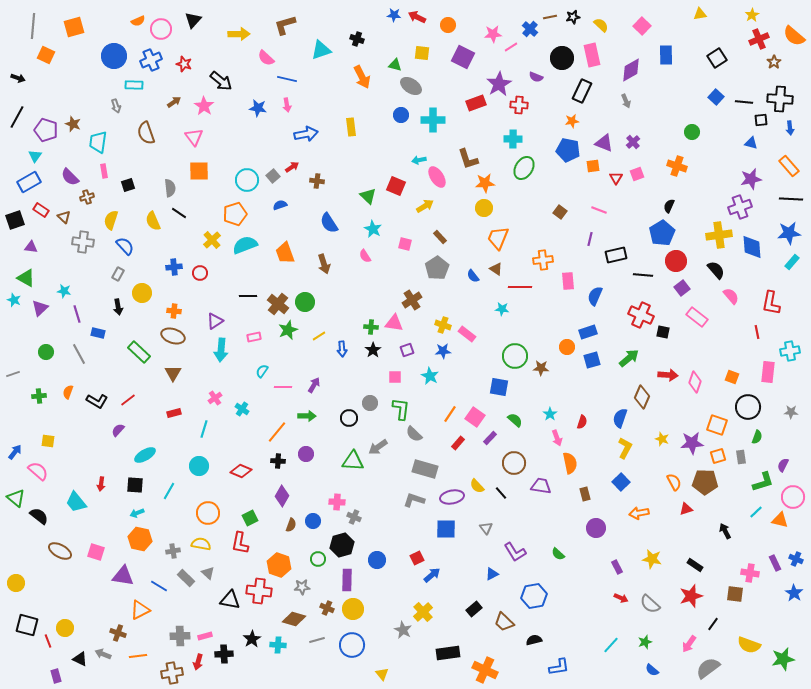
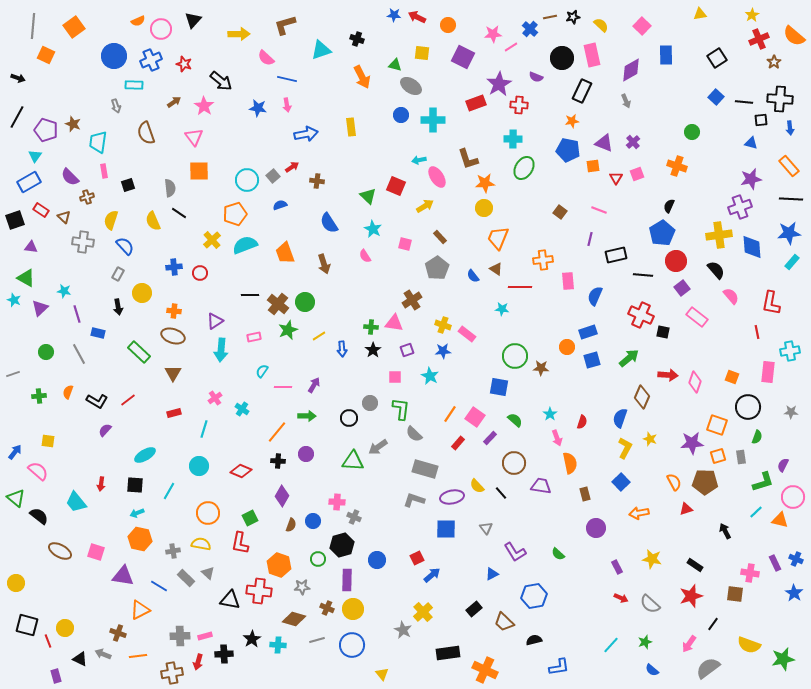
orange square at (74, 27): rotated 20 degrees counterclockwise
black line at (248, 296): moved 2 px right, 1 px up
purple semicircle at (118, 430): moved 13 px left
yellow star at (662, 439): moved 12 px left
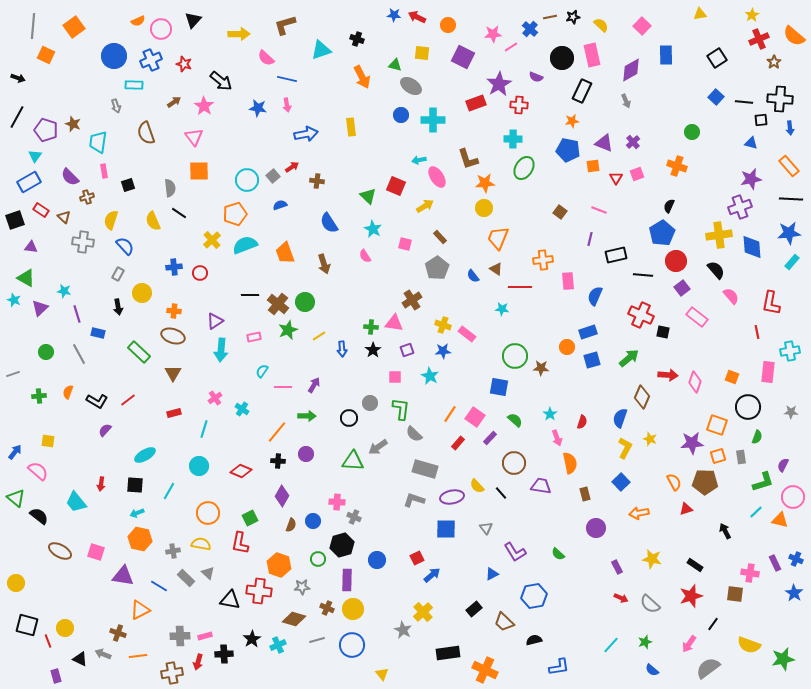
cyan cross at (278, 645): rotated 28 degrees counterclockwise
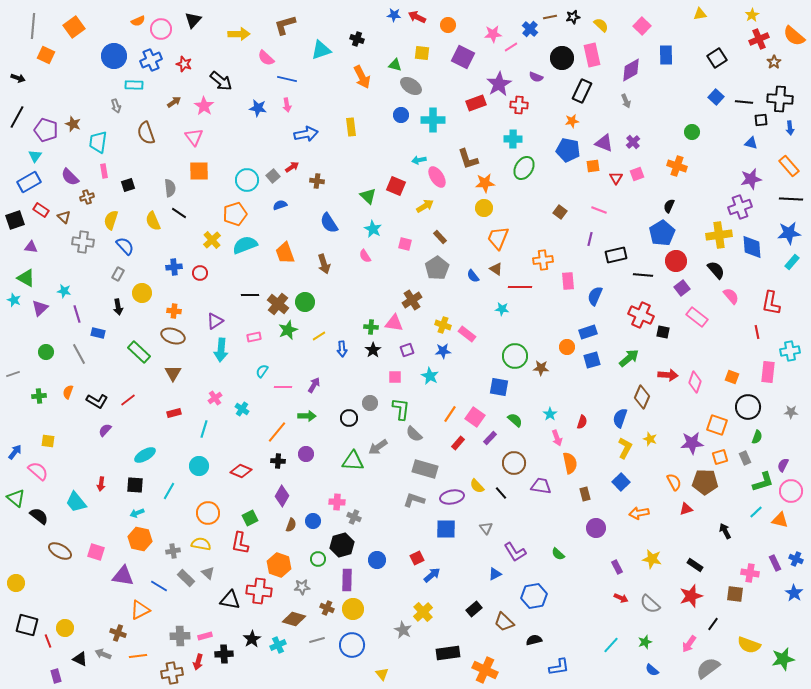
orange square at (718, 456): moved 2 px right, 1 px down
gray rectangle at (741, 457): moved 4 px right, 1 px down; rotated 16 degrees counterclockwise
pink circle at (793, 497): moved 2 px left, 6 px up
blue triangle at (492, 574): moved 3 px right
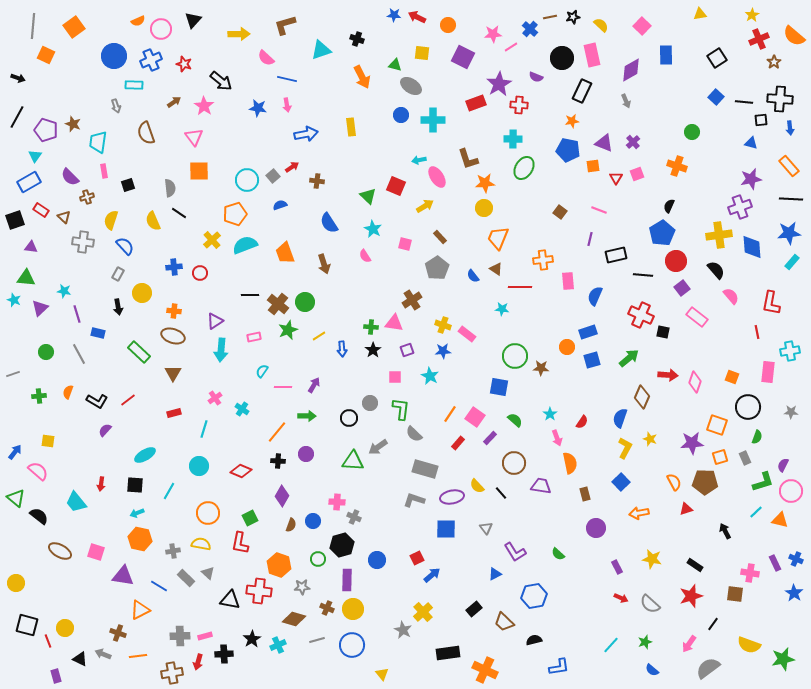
green triangle at (26, 278): rotated 24 degrees counterclockwise
red semicircle at (582, 422): rotated 16 degrees clockwise
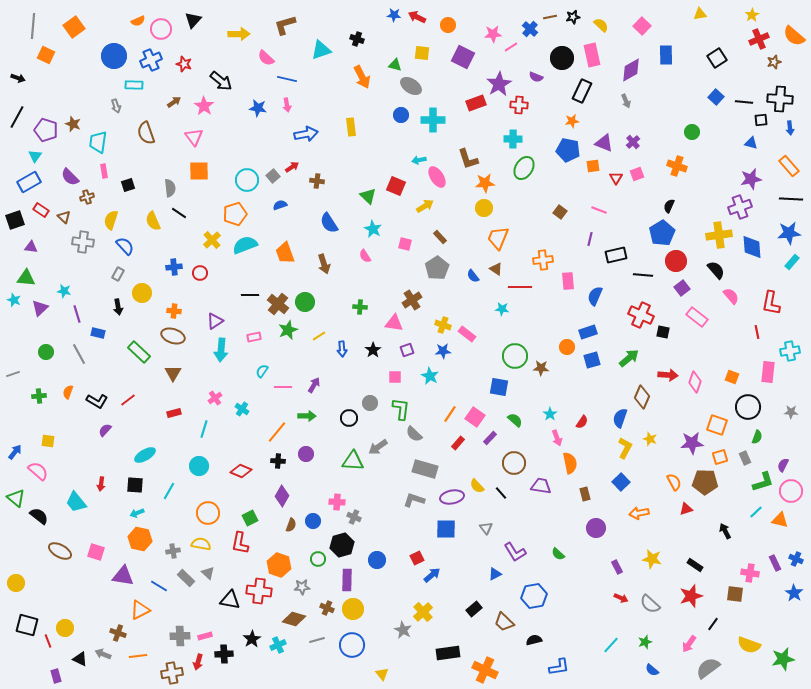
brown star at (774, 62): rotated 16 degrees clockwise
green cross at (371, 327): moved 11 px left, 20 px up
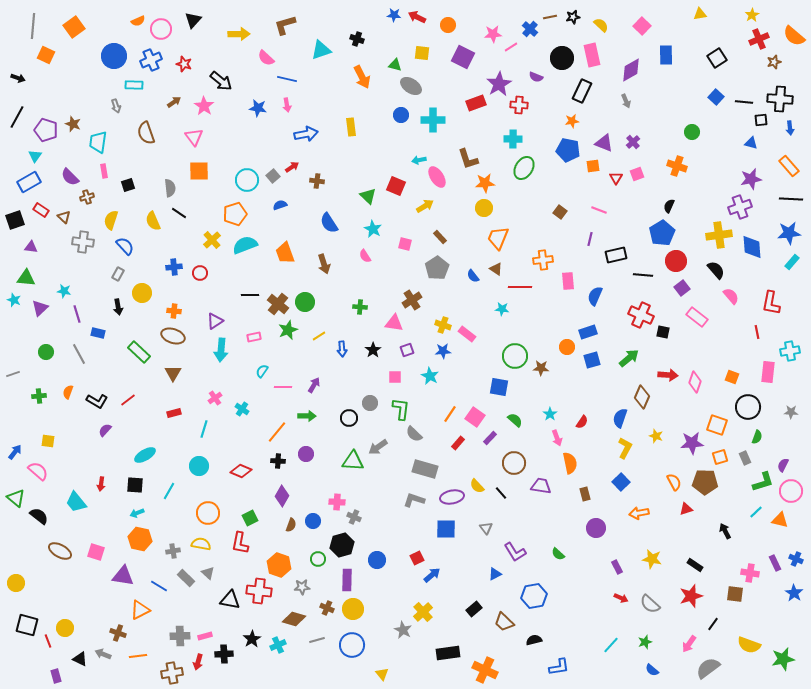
yellow star at (650, 439): moved 6 px right, 3 px up
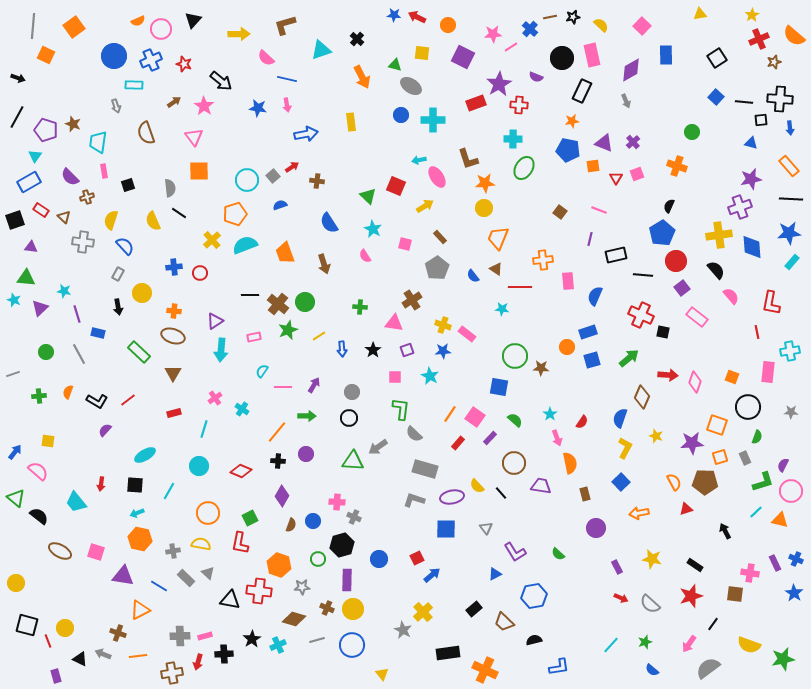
black cross at (357, 39): rotated 24 degrees clockwise
yellow rectangle at (351, 127): moved 5 px up
gray circle at (370, 403): moved 18 px left, 11 px up
blue circle at (377, 560): moved 2 px right, 1 px up
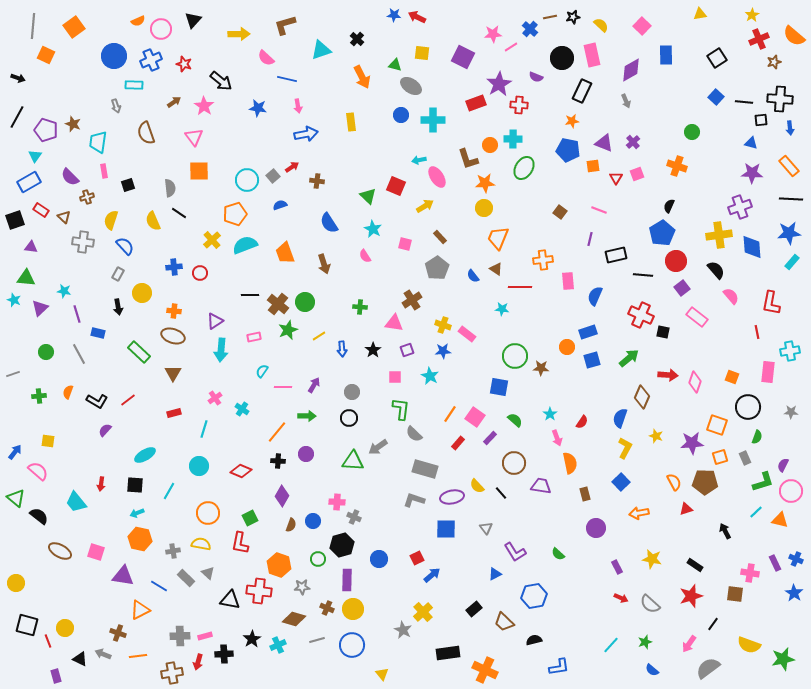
orange circle at (448, 25): moved 42 px right, 120 px down
pink arrow at (287, 105): moved 11 px right, 1 px down
purple star at (751, 179): moved 1 px right, 6 px up; rotated 15 degrees clockwise
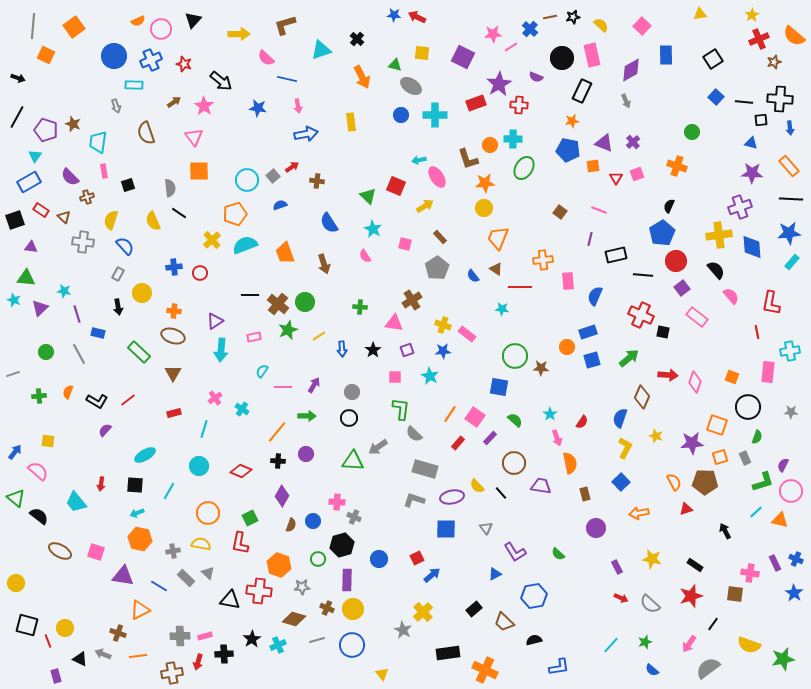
black square at (717, 58): moved 4 px left, 1 px down
cyan cross at (433, 120): moved 2 px right, 5 px up
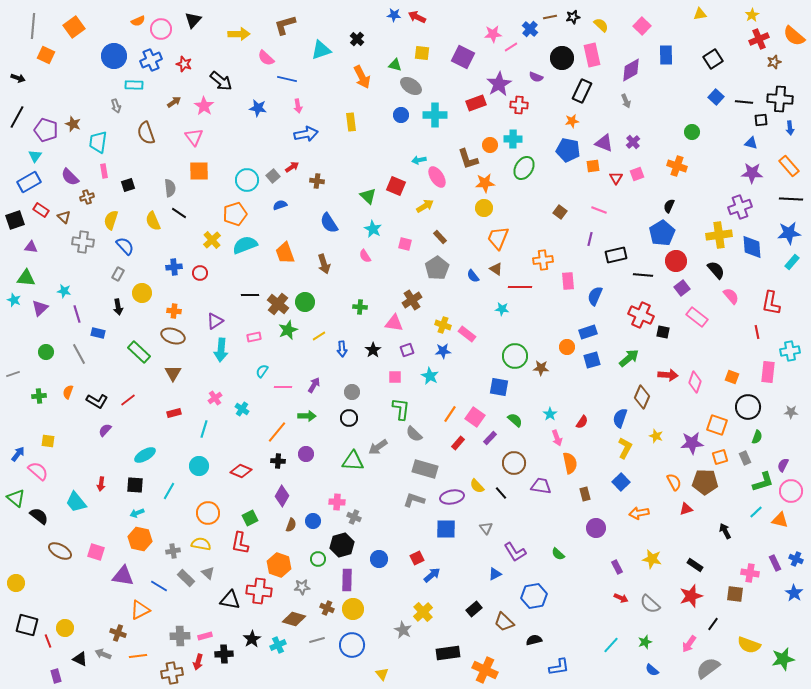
blue arrow at (15, 452): moved 3 px right, 2 px down
